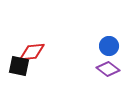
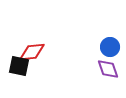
blue circle: moved 1 px right, 1 px down
purple diamond: rotated 35 degrees clockwise
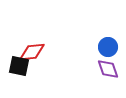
blue circle: moved 2 px left
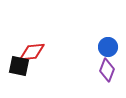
purple diamond: moved 1 px left, 1 px down; rotated 40 degrees clockwise
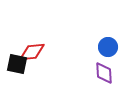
black square: moved 2 px left, 2 px up
purple diamond: moved 3 px left, 3 px down; rotated 25 degrees counterclockwise
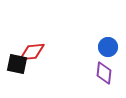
purple diamond: rotated 10 degrees clockwise
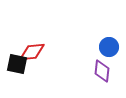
blue circle: moved 1 px right
purple diamond: moved 2 px left, 2 px up
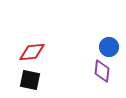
black square: moved 13 px right, 16 px down
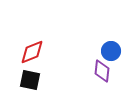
blue circle: moved 2 px right, 4 px down
red diamond: rotated 16 degrees counterclockwise
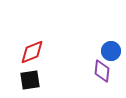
black square: rotated 20 degrees counterclockwise
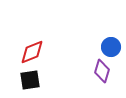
blue circle: moved 4 px up
purple diamond: rotated 10 degrees clockwise
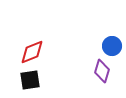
blue circle: moved 1 px right, 1 px up
